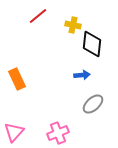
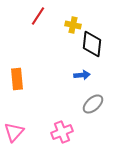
red line: rotated 18 degrees counterclockwise
orange rectangle: rotated 20 degrees clockwise
pink cross: moved 4 px right, 1 px up
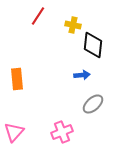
black diamond: moved 1 px right, 1 px down
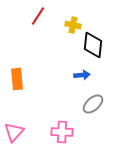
pink cross: rotated 25 degrees clockwise
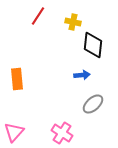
yellow cross: moved 3 px up
pink cross: moved 1 px down; rotated 30 degrees clockwise
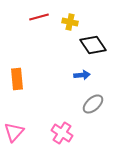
red line: moved 1 px right, 1 px down; rotated 42 degrees clockwise
yellow cross: moved 3 px left
black diamond: rotated 40 degrees counterclockwise
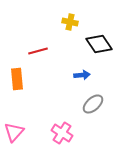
red line: moved 1 px left, 34 px down
black diamond: moved 6 px right, 1 px up
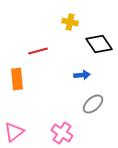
pink triangle: rotated 10 degrees clockwise
